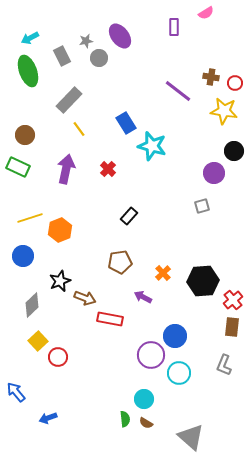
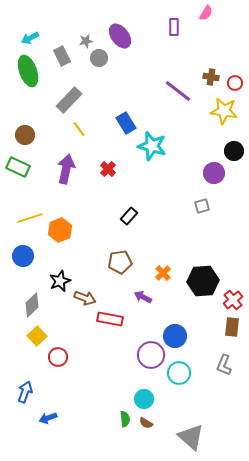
pink semicircle at (206, 13): rotated 28 degrees counterclockwise
yellow square at (38, 341): moved 1 px left, 5 px up
blue arrow at (16, 392): moved 9 px right; rotated 60 degrees clockwise
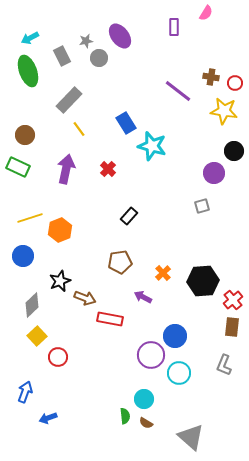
green semicircle at (125, 419): moved 3 px up
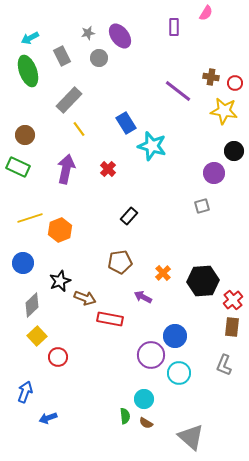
gray star at (86, 41): moved 2 px right, 8 px up
blue circle at (23, 256): moved 7 px down
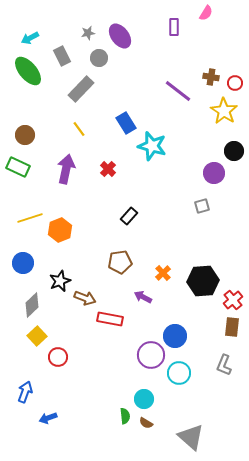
green ellipse at (28, 71): rotated 20 degrees counterclockwise
gray rectangle at (69, 100): moved 12 px right, 11 px up
yellow star at (224, 111): rotated 24 degrees clockwise
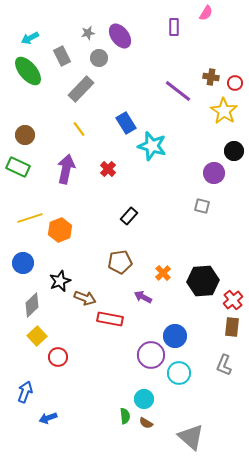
gray square at (202, 206): rotated 28 degrees clockwise
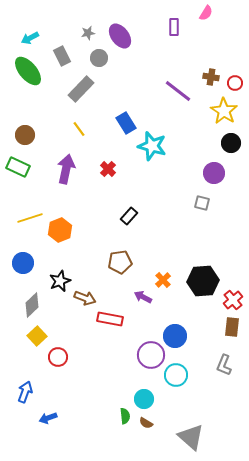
black circle at (234, 151): moved 3 px left, 8 px up
gray square at (202, 206): moved 3 px up
orange cross at (163, 273): moved 7 px down
cyan circle at (179, 373): moved 3 px left, 2 px down
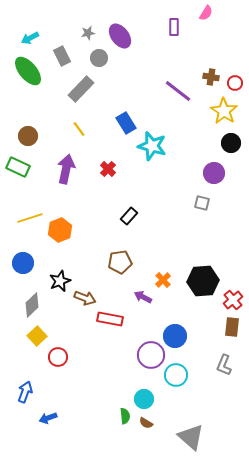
brown circle at (25, 135): moved 3 px right, 1 px down
